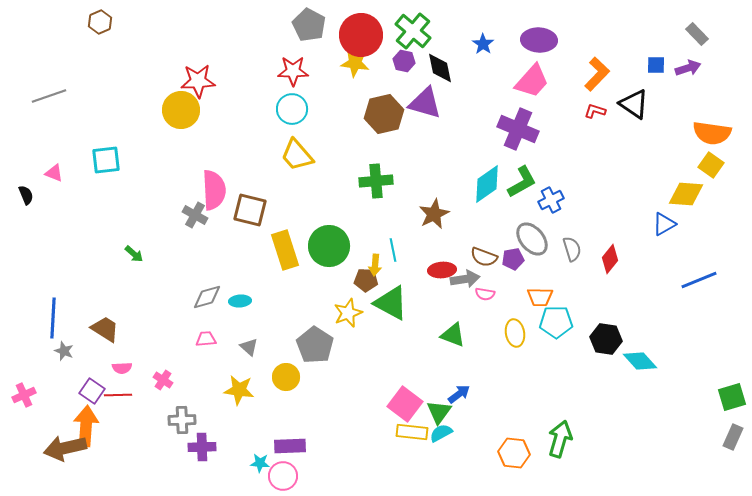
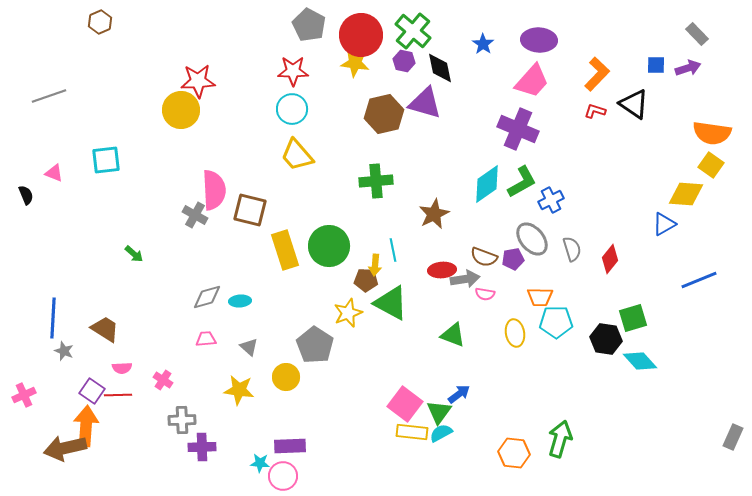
green square at (732, 397): moved 99 px left, 79 px up
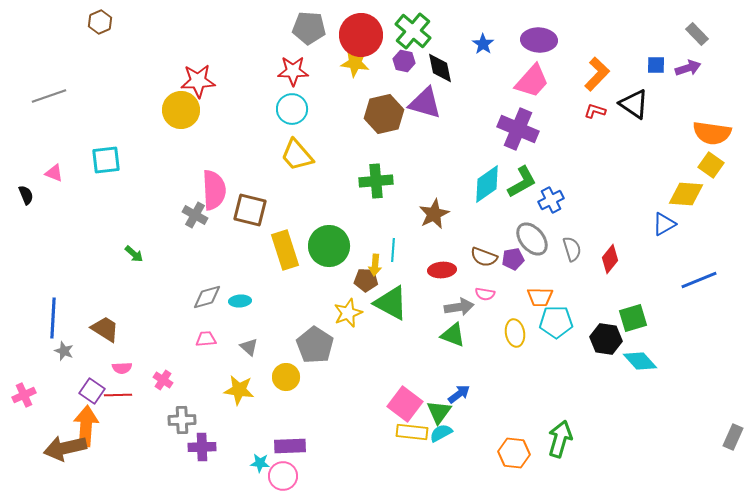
gray pentagon at (309, 25): moved 3 px down; rotated 24 degrees counterclockwise
cyan line at (393, 250): rotated 15 degrees clockwise
gray arrow at (465, 279): moved 6 px left, 28 px down
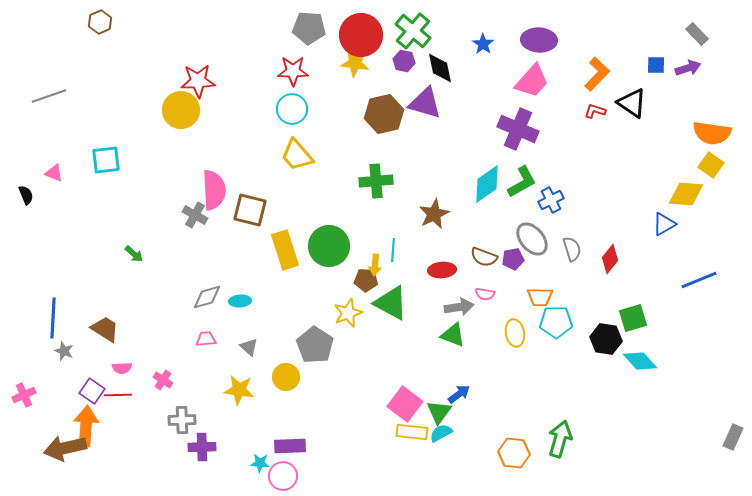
black triangle at (634, 104): moved 2 px left, 1 px up
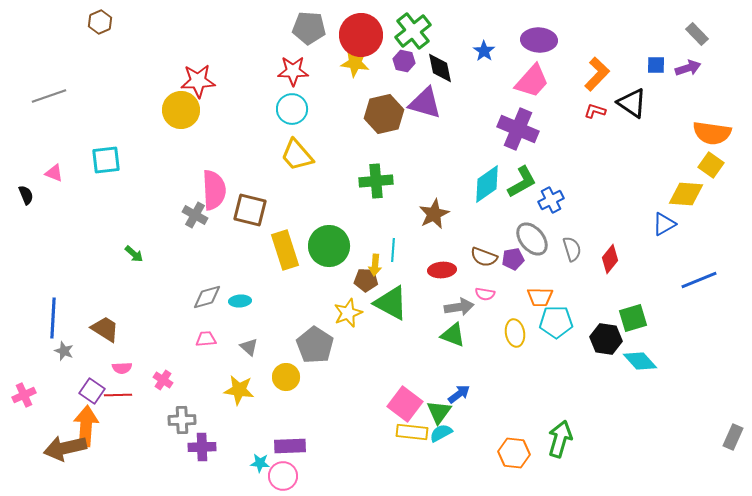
green cross at (413, 31): rotated 12 degrees clockwise
blue star at (483, 44): moved 1 px right, 7 px down
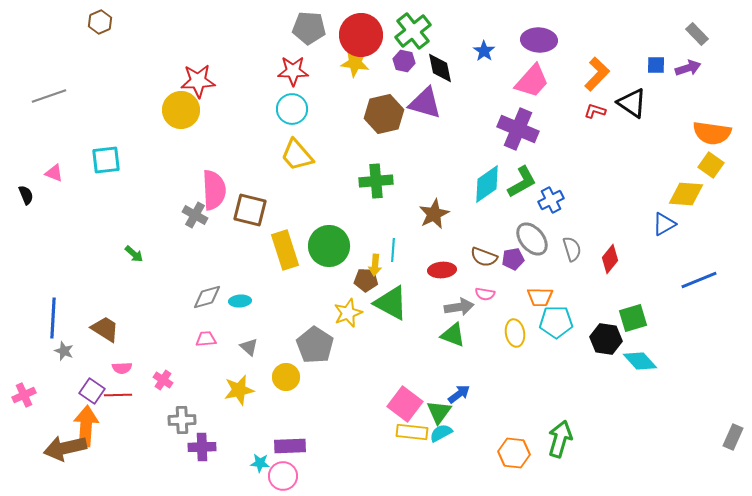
yellow star at (239, 390): rotated 20 degrees counterclockwise
